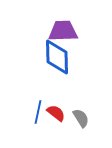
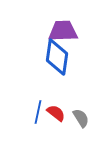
blue diamond: rotated 9 degrees clockwise
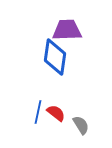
purple trapezoid: moved 4 px right, 1 px up
blue diamond: moved 2 px left
gray semicircle: moved 7 px down
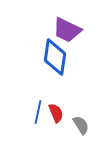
purple trapezoid: rotated 152 degrees counterclockwise
red semicircle: rotated 30 degrees clockwise
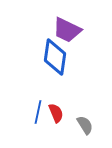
gray semicircle: moved 4 px right
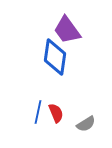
purple trapezoid: rotated 28 degrees clockwise
gray semicircle: moved 1 px right, 1 px up; rotated 90 degrees clockwise
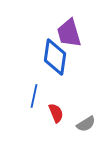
purple trapezoid: moved 2 px right, 3 px down; rotated 20 degrees clockwise
blue line: moved 4 px left, 16 px up
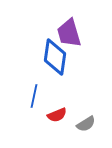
red semicircle: moved 1 px right, 2 px down; rotated 90 degrees clockwise
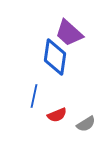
purple trapezoid: rotated 32 degrees counterclockwise
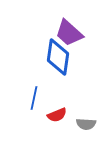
blue diamond: moved 3 px right
blue line: moved 2 px down
gray semicircle: rotated 36 degrees clockwise
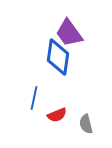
purple trapezoid: rotated 12 degrees clockwise
gray semicircle: rotated 72 degrees clockwise
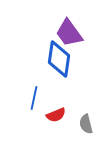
blue diamond: moved 1 px right, 2 px down
red semicircle: moved 1 px left
